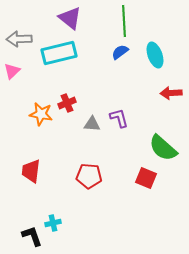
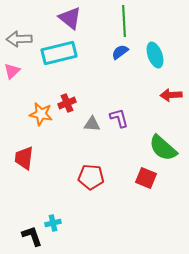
red arrow: moved 2 px down
red trapezoid: moved 7 px left, 13 px up
red pentagon: moved 2 px right, 1 px down
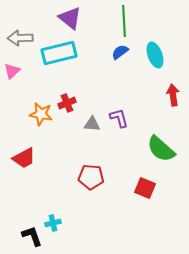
gray arrow: moved 1 px right, 1 px up
red arrow: moved 2 px right; rotated 85 degrees clockwise
green semicircle: moved 2 px left, 1 px down
red trapezoid: rotated 125 degrees counterclockwise
red square: moved 1 px left, 10 px down
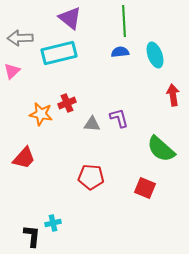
blue semicircle: rotated 30 degrees clockwise
red trapezoid: rotated 20 degrees counterclockwise
black L-shape: rotated 25 degrees clockwise
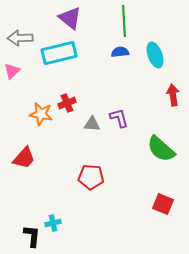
red square: moved 18 px right, 16 px down
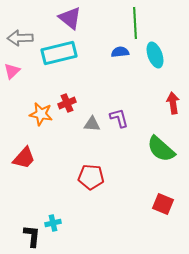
green line: moved 11 px right, 2 px down
red arrow: moved 8 px down
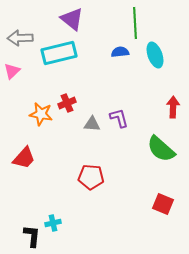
purple triangle: moved 2 px right, 1 px down
red arrow: moved 4 px down; rotated 10 degrees clockwise
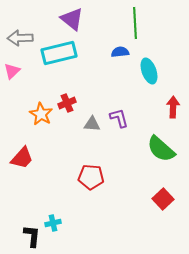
cyan ellipse: moved 6 px left, 16 px down
orange star: rotated 20 degrees clockwise
red trapezoid: moved 2 px left
red square: moved 5 px up; rotated 25 degrees clockwise
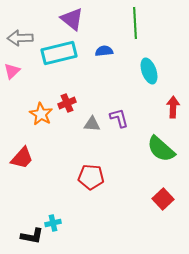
blue semicircle: moved 16 px left, 1 px up
black L-shape: rotated 95 degrees clockwise
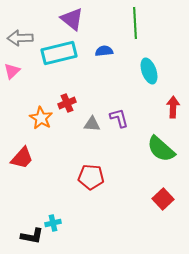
orange star: moved 4 px down
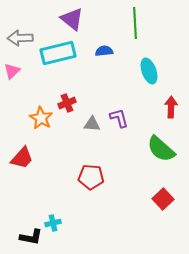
cyan rectangle: moved 1 px left
red arrow: moved 2 px left
black L-shape: moved 1 px left, 1 px down
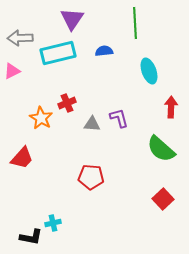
purple triangle: rotated 25 degrees clockwise
pink triangle: rotated 18 degrees clockwise
